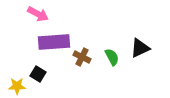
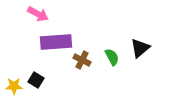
purple rectangle: moved 2 px right
black triangle: rotated 15 degrees counterclockwise
brown cross: moved 3 px down
black square: moved 2 px left, 6 px down
yellow star: moved 3 px left
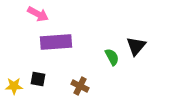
black triangle: moved 4 px left, 2 px up; rotated 10 degrees counterclockwise
brown cross: moved 2 px left, 26 px down
black square: moved 2 px right, 1 px up; rotated 21 degrees counterclockwise
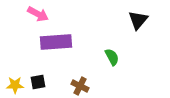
black triangle: moved 2 px right, 26 px up
black square: moved 3 px down; rotated 21 degrees counterclockwise
yellow star: moved 1 px right, 1 px up
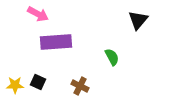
black square: rotated 35 degrees clockwise
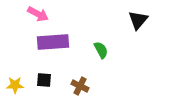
purple rectangle: moved 3 px left
green semicircle: moved 11 px left, 7 px up
black square: moved 6 px right, 2 px up; rotated 21 degrees counterclockwise
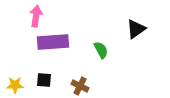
pink arrow: moved 2 px left, 2 px down; rotated 110 degrees counterclockwise
black triangle: moved 2 px left, 9 px down; rotated 15 degrees clockwise
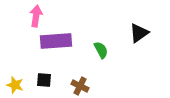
black triangle: moved 3 px right, 4 px down
purple rectangle: moved 3 px right, 1 px up
yellow star: rotated 18 degrees clockwise
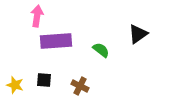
pink arrow: moved 1 px right
black triangle: moved 1 px left, 1 px down
green semicircle: rotated 24 degrees counterclockwise
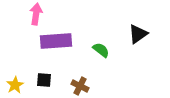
pink arrow: moved 1 px left, 2 px up
yellow star: rotated 24 degrees clockwise
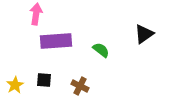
black triangle: moved 6 px right
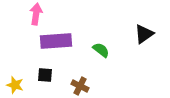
black square: moved 1 px right, 5 px up
yellow star: rotated 24 degrees counterclockwise
